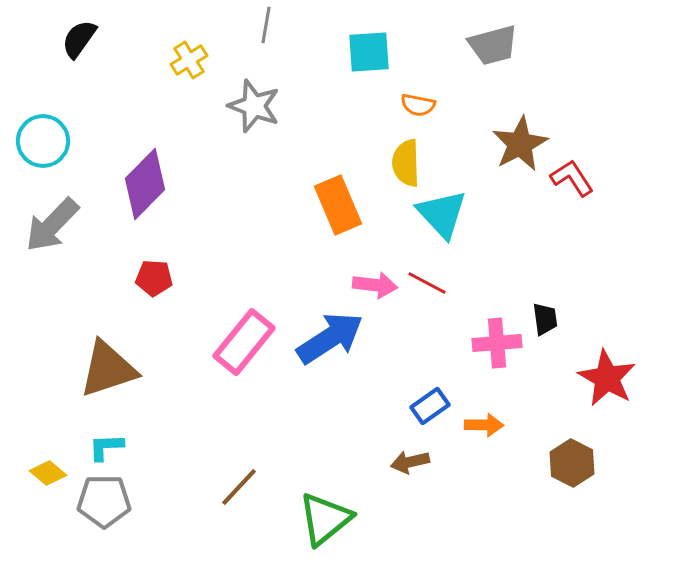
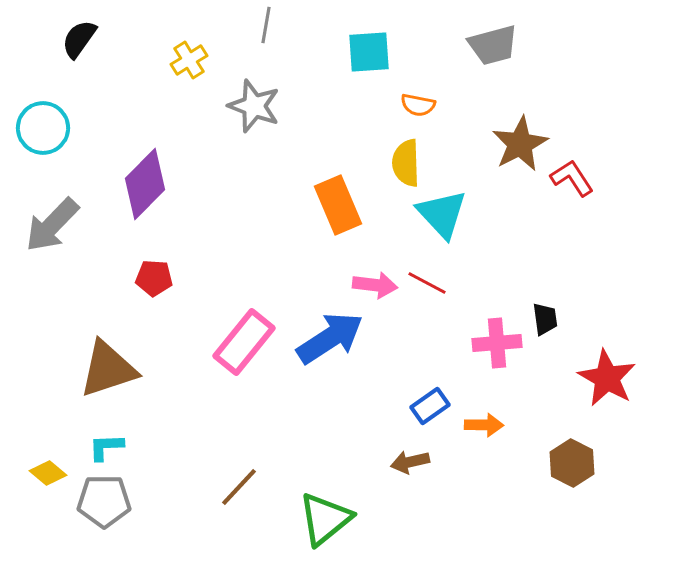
cyan circle: moved 13 px up
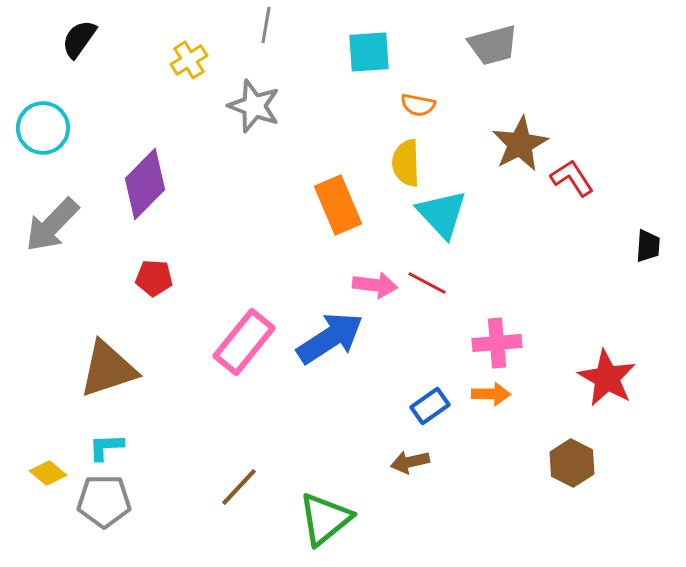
black trapezoid: moved 103 px right, 73 px up; rotated 12 degrees clockwise
orange arrow: moved 7 px right, 31 px up
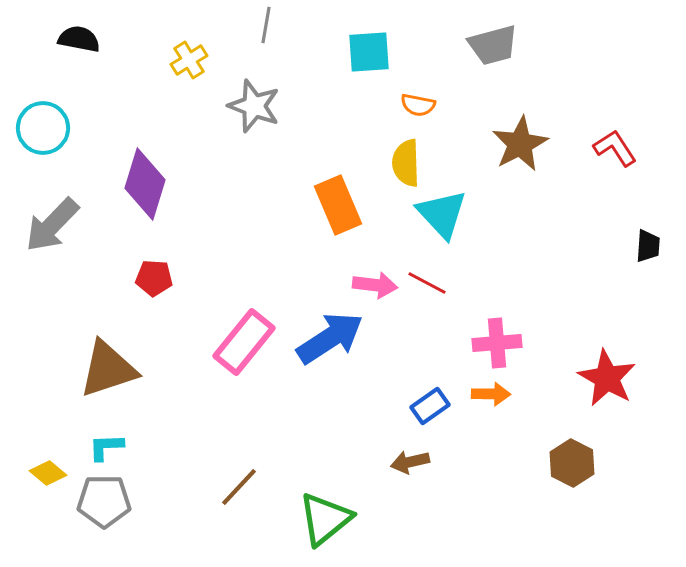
black semicircle: rotated 66 degrees clockwise
red L-shape: moved 43 px right, 30 px up
purple diamond: rotated 28 degrees counterclockwise
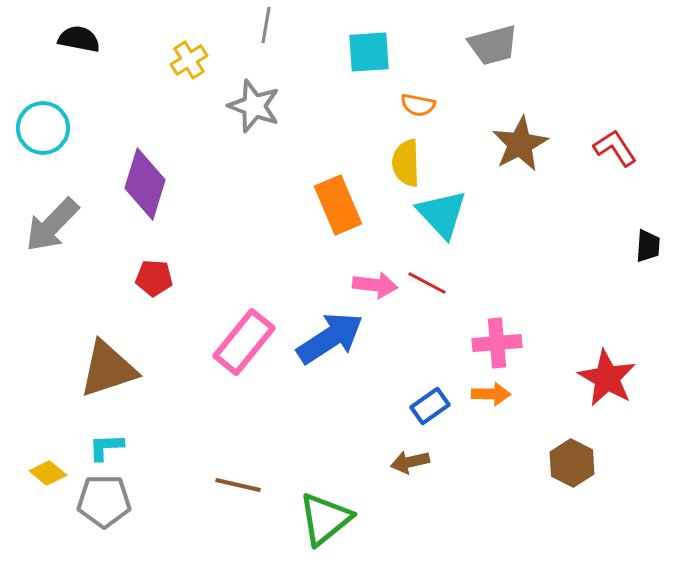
brown line: moved 1 px left, 2 px up; rotated 60 degrees clockwise
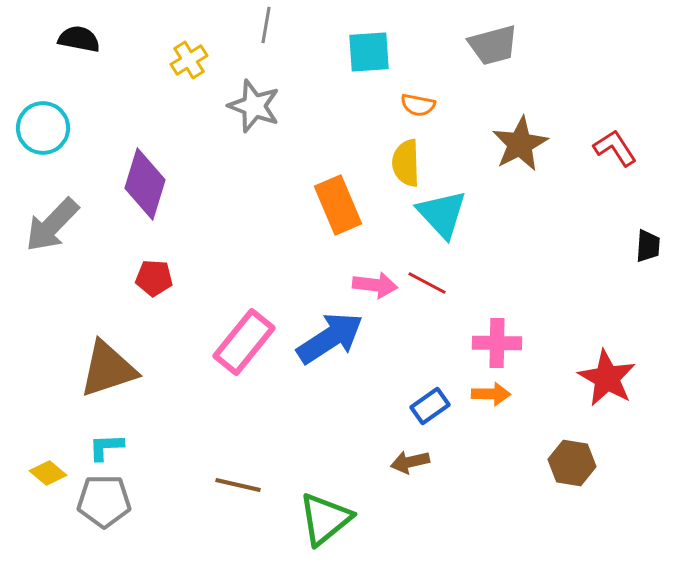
pink cross: rotated 6 degrees clockwise
brown hexagon: rotated 18 degrees counterclockwise
